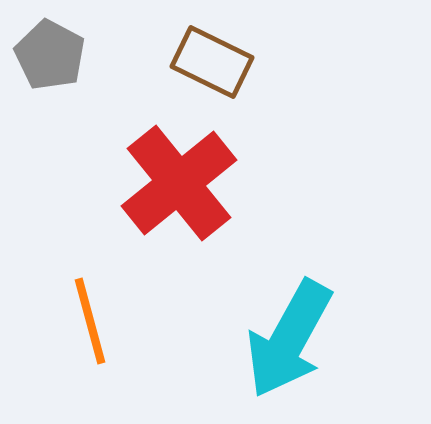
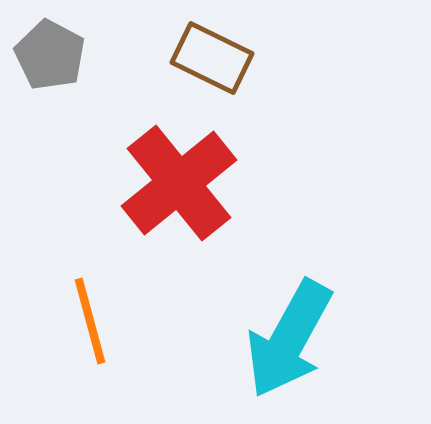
brown rectangle: moved 4 px up
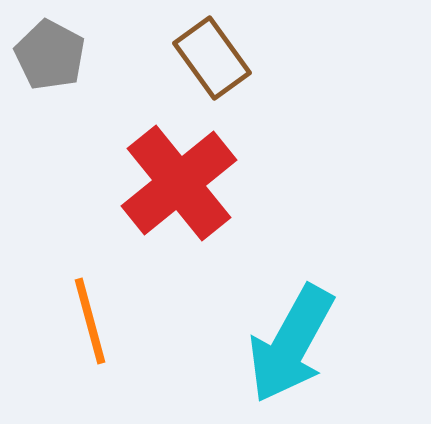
brown rectangle: rotated 28 degrees clockwise
cyan arrow: moved 2 px right, 5 px down
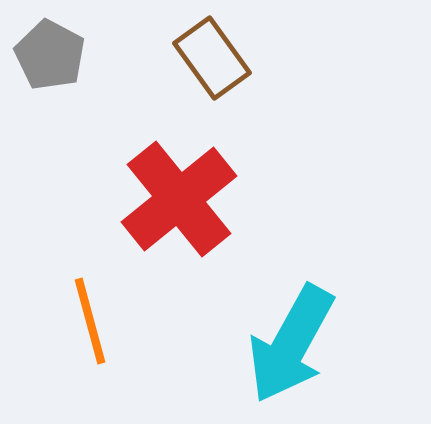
red cross: moved 16 px down
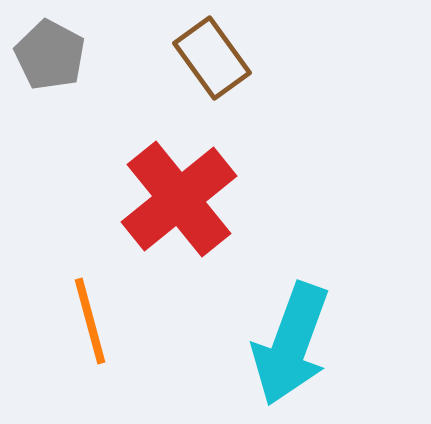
cyan arrow: rotated 9 degrees counterclockwise
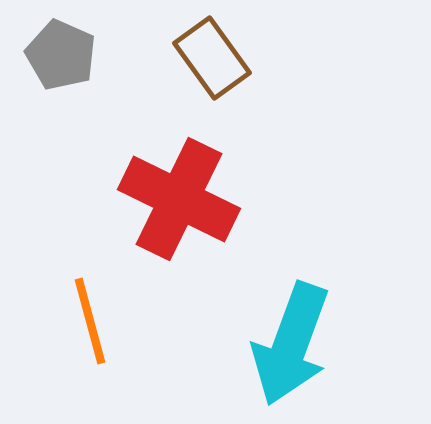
gray pentagon: moved 11 px right; rotated 4 degrees counterclockwise
red cross: rotated 25 degrees counterclockwise
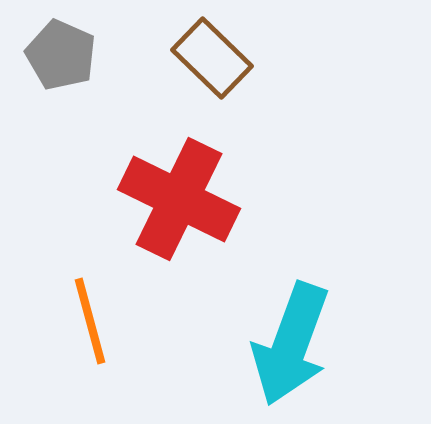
brown rectangle: rotated 10 degrees counterclockwise
